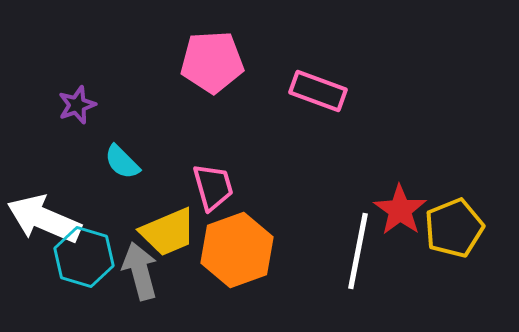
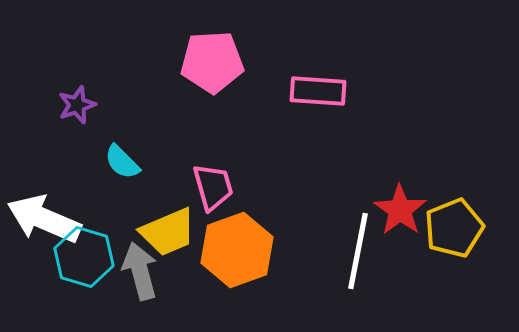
pink rectangle: rotated 16 degrees counterclockwise
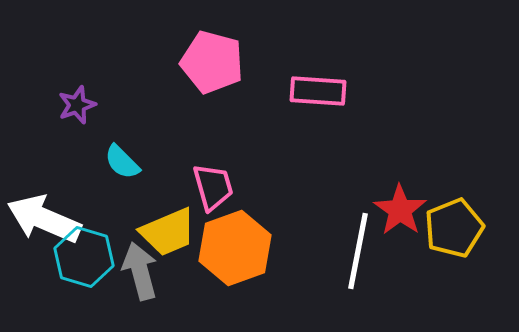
pink pentagon: rotated 18 degrees clockwise
orange hexagon: moved 2 px left, 2 px up
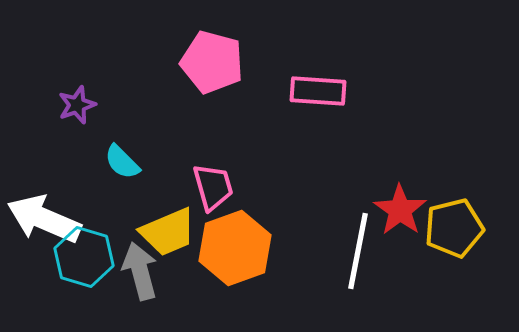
yellow pentagon: rotated 8 degrees clockwise
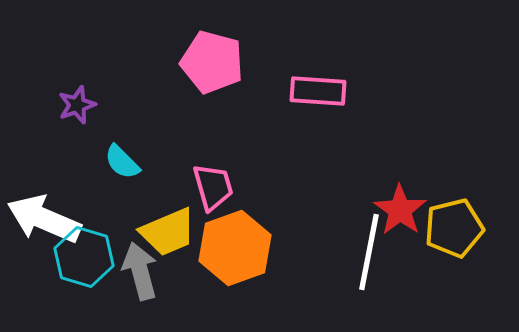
white line: moved 11 px right, 1 px down
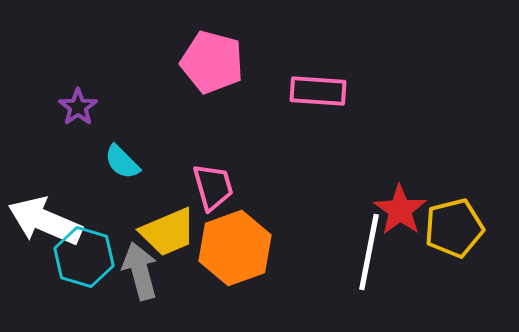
purple star: moved 1 px right, 2 px down; rotated 15 degrees counterclockwise
white arrow: moved 1 px right, 2 px down
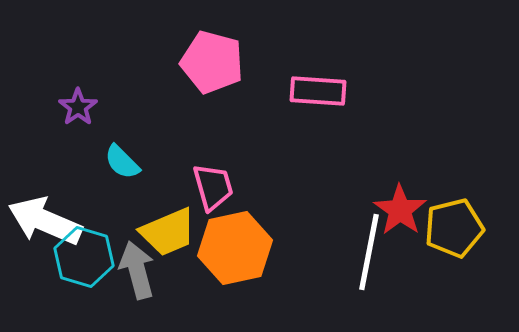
orange hexagon: rotated 8 degrees clockwise
gray arrow: moved 3 px left, 1 px up
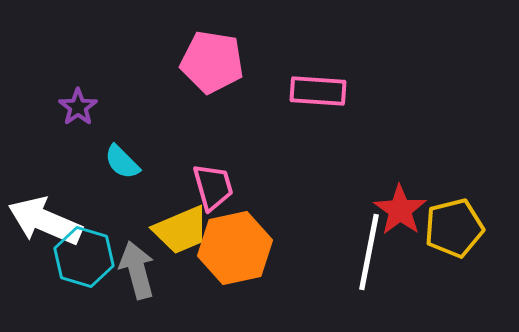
pink pentagon: rotated 6 degrees counterclockwise
yellow trapezoid: moved 13 px right, 2 px up
